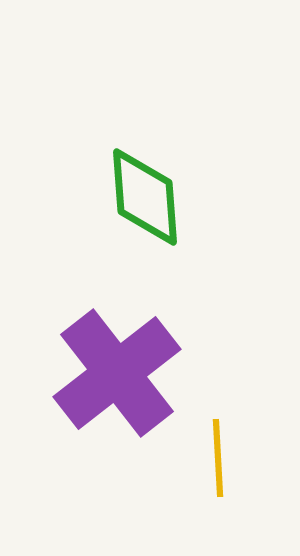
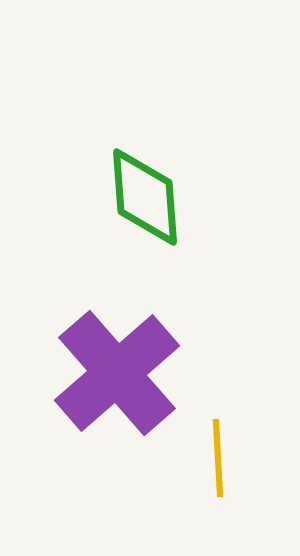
purple cross: rotated 3 degrees counterclockwise
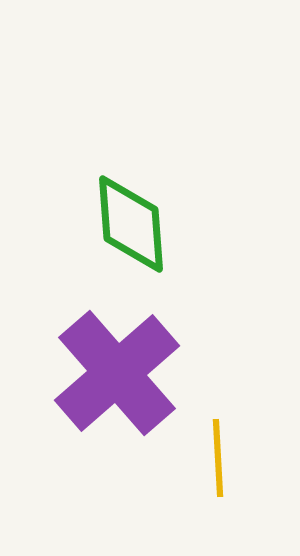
green diamond: moved 14 px left, 27 px down
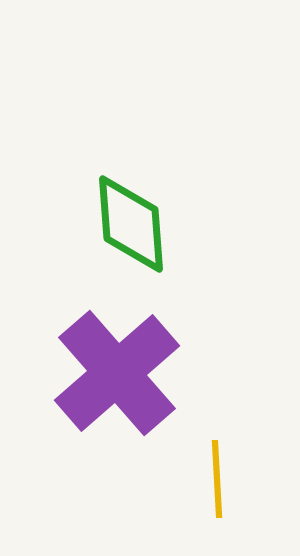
yellow line: moved 1 px left, 21 px down
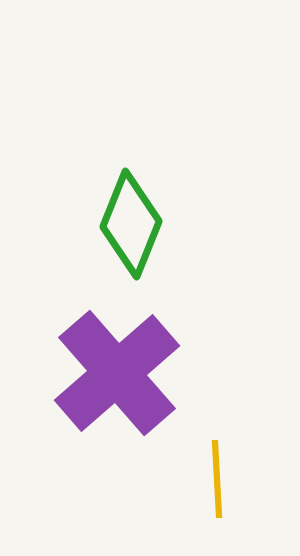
green diamond: rotated 26 degrees clockwise
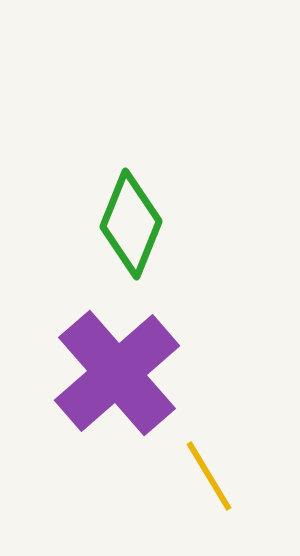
yellow line: moved 8 px left, 3 px up; rotated 28 degrees counterclockwise
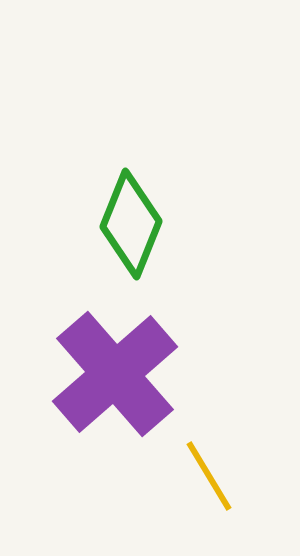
purple cross: moved 2 px left, 1 px down
